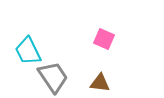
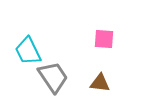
pink square: rotated 20 degrees counterclockwise
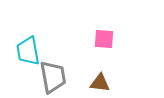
cyan trapezoid: rotated 16 degrees clockwise
gray trapezoid: rotated 24 degrees clockwise
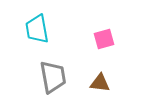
pink square: rotated 20 degrees counterclockwise
cyan trapezoid: moved 9 px right, 22 px up
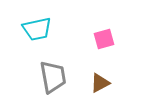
cyan trapezoid: rotated 92 degrees counterclockwise
brown triangle: rotated 35 degrees counterclockwise
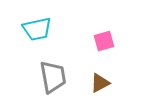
pink square: moved 2 px down
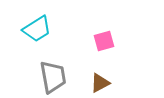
cyan trapezoid: rotated 20 degrees counterclockwise
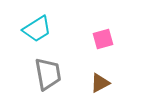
pink square: moved 1 px left, 2 px up
gray trapezoid: moved 5 px left, 3 px up
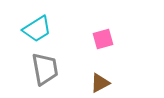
gray trapezoid: moved 3 px left, 5 px up
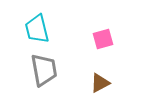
cyan trapezoid: rotated 108 degrees clockwise
gray trapezoid: moved 1 px left, 1 px down
